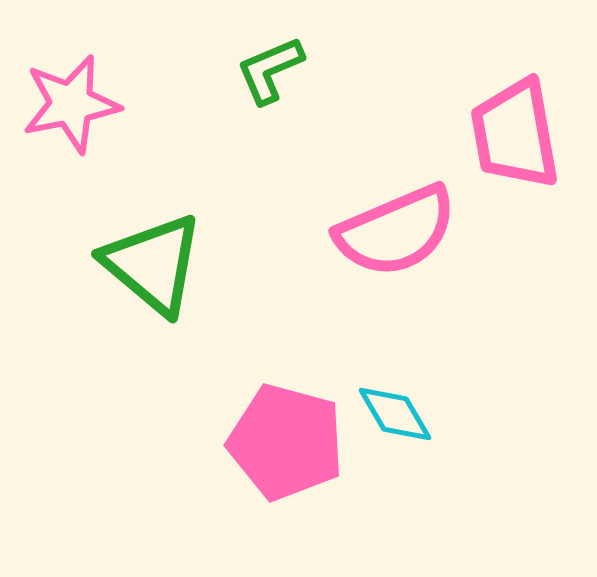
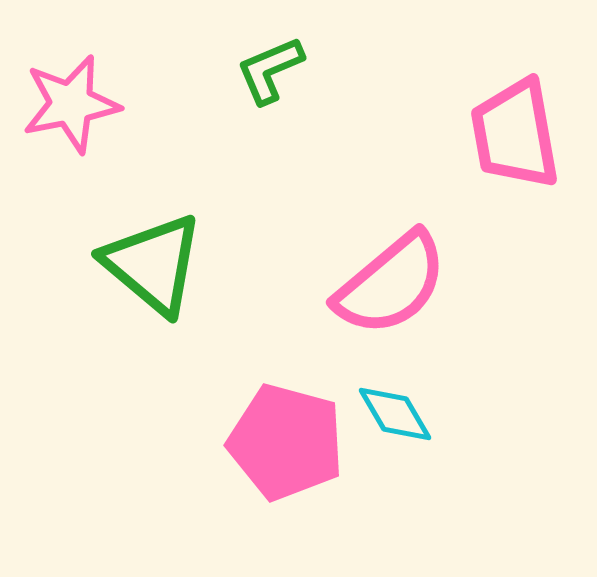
pink semicircle: moved 5 px left, 53 px down; rotated 17 degrees counterclockwise
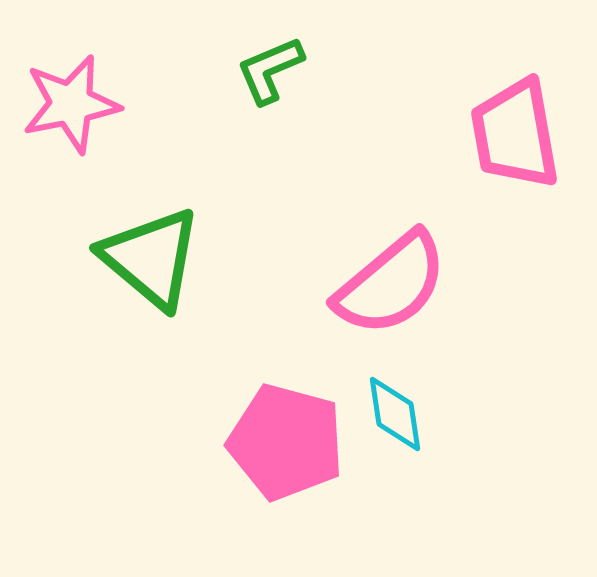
green triangle: moved 2 px left, 6 px up
cyan diamond: rotated 22 degrees clockwise
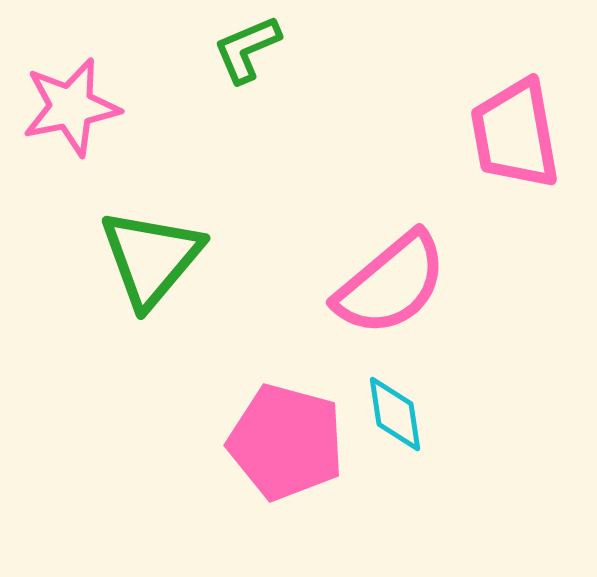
green L-shape: moved 23 px left, 21 px up
pink star: moved 3 px down
green triangle: rotated 30 degrees clockwise
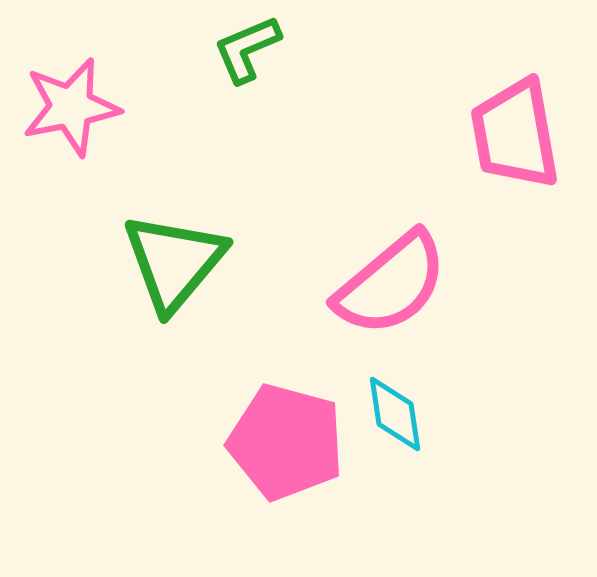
green triangle: moved 23 px right, 4 px down
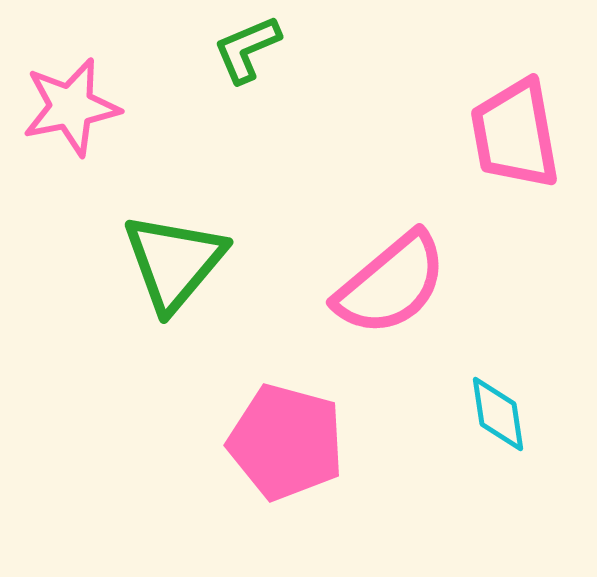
cyan diamond: moved 103 px right
